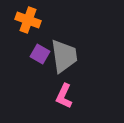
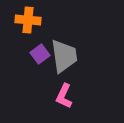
orange cross: rotated 15 degrees counterclockwise
purple square: rotated 24 degrees clockwise
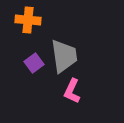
purple square: moved 6 px left, 9 px down
pink L-shape: moved 8 px right, 5 px up
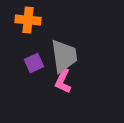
purple square: rotated 12 degrees clockwise
pink L-shape: moved 9 px left, 10 px up
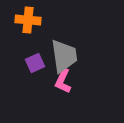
purple square: moved 1 px right
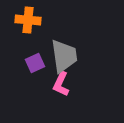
pink L-shape: moved 2 px left, 3 px down
